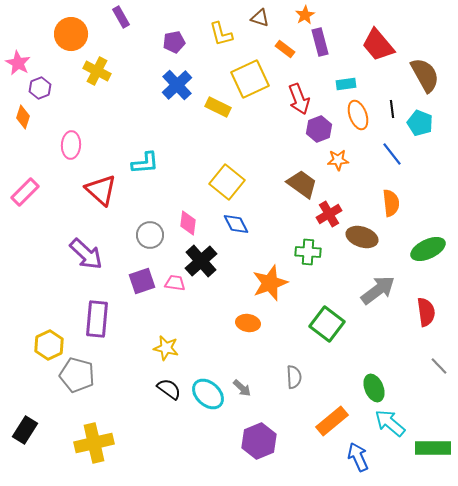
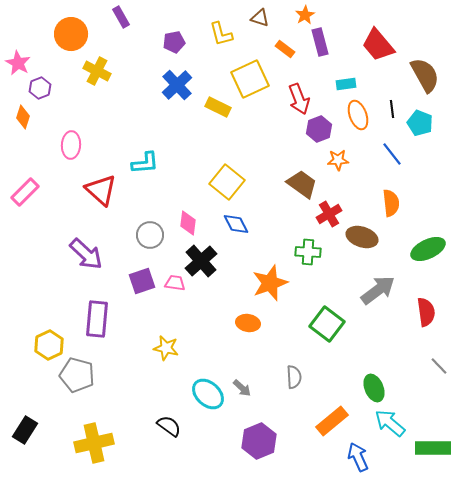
black semicircle at (169, 389): moved 37 px down
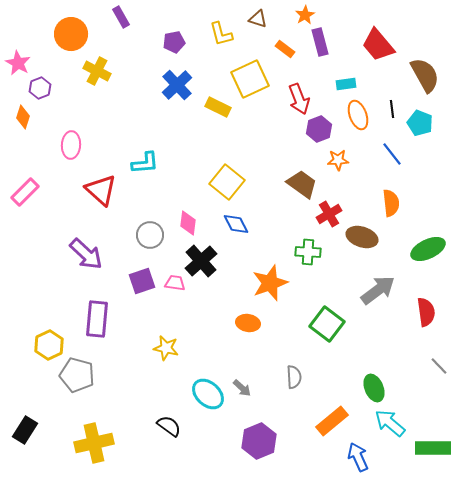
brown triangle at (260, 18): moved 2 px left, 1 px down
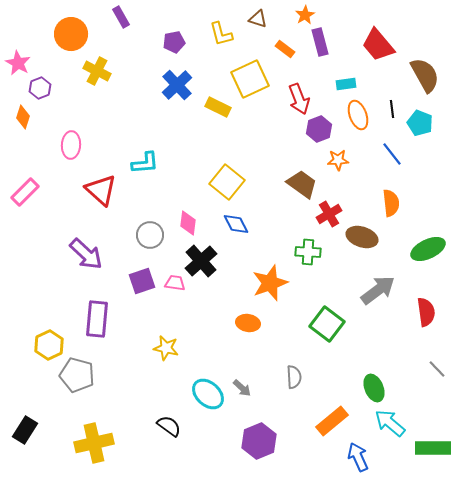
gray line at (439, 366): moved 2 px left, 3 px down
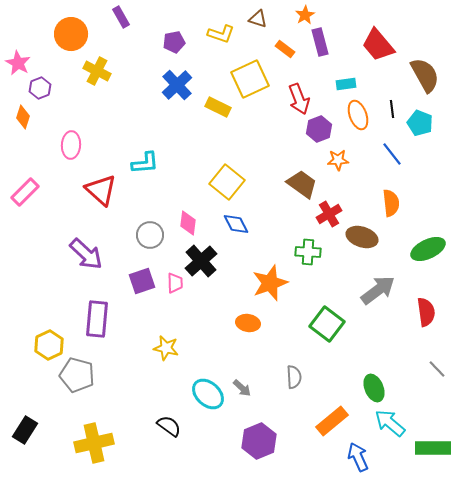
yellow L-shape at (221, 34): rotated 56 degrees counterclockwise
pink trapezoid at (175, 283): rotated 80 degrees clockwise
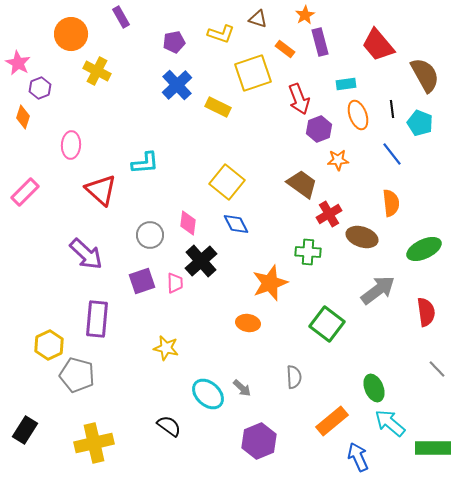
yellow square at (250, 79): moved 3 px right, 6 px up; rotated 6 degrees clockwise
green ellipse at (428, 249): moved 4 px left
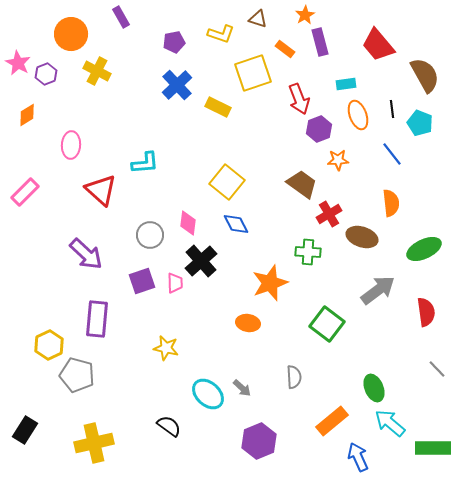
purple hexagon at (40, 88): moved 6 px right, 14 px up
orange diamond at (23, 117): moved 4 px right, 2 px up; rotated 40 degrees clockwise
